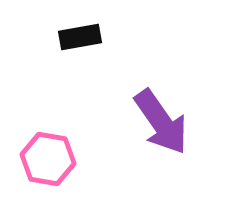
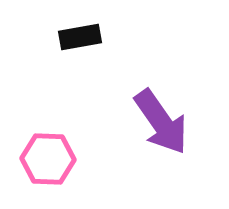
pink hexagon: rotated 8 degrees counterclockwise
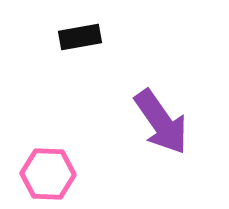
pink hexagon: moved 15 px down
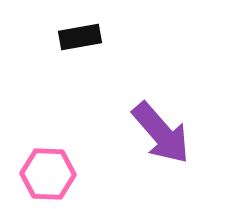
purple arrow: moved 11 px down; rotated 6 degrees counterclockwise
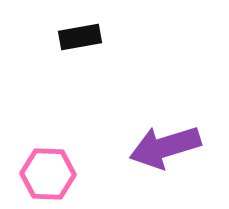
purple arrow: moved 4 px right, 14 px down; rotated 114 degrees clockwise
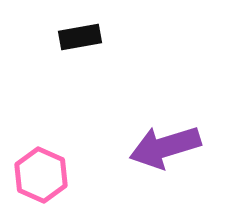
pink hexagon: moved 7 px left, 1 px down; rotated 22 degrees clockwise
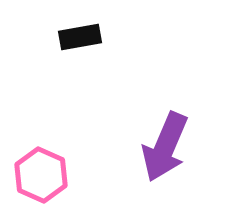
purple arrow: rotated 50 degrees counterclockwise
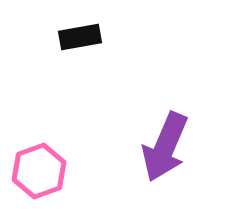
pink hexagon: moved 2 px left, 4 px up; rotated 16 degrees clockwise
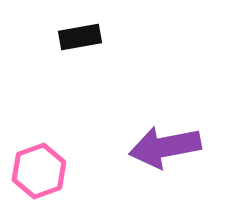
purple arrow: rotated 56 degrees clockwise
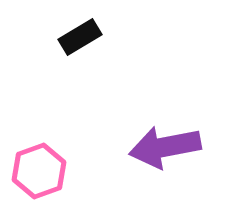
black rectangle: rotated 21 degrees counterclockwise
